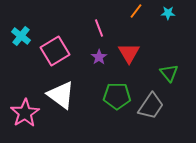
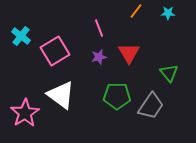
purple star: rotated 21 degrees clockwise
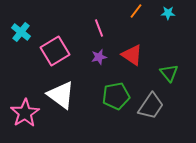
cyan cross: moved 4 px up
red triangle: moved 3 px right, 2 px down; rotated 25 degrees counterclockwise
green pentagon: moved 1 px left; rotated 12 degrees counterclockwise
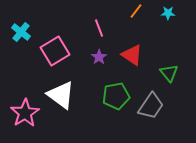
purple star: rotated 21 degrees counterclockwise
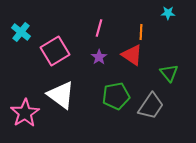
orange line: moved 5 px right, 21 px down; rotated 35 degrees counterclockwise
pink line: rotated 36 degrees clockwise
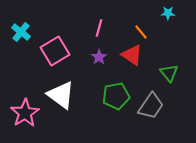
orange line: rotated 42 degrees counterclockwise
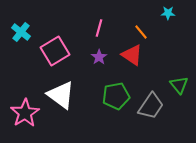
green triangle: moved 10 px right, 12 px down
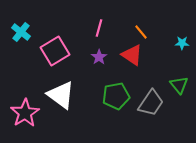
cyan star: moved 14 px right, 30 px down
gray trapezoid: moved 3 px up
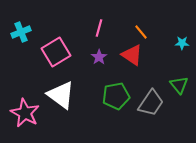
cyan cross: rotated 30 degrees clockwise
pink square: moved 1 px right, 1 px down
pink star: rotated 12 degrees counterclockwise
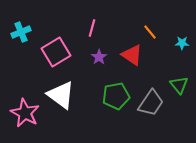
pink line: moved 7 px left
orange line: moved 9 px right
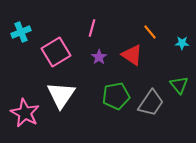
white triangle: rotated 28 degrees clockwise
